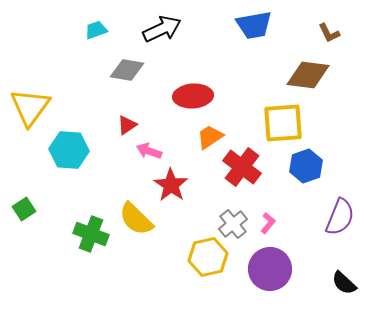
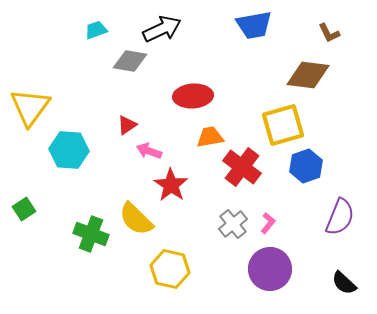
gray diamond: moved 3 px right, 9 px up
yellow square: moved 2 px down; rotated 12 degrees counterclockwise
orange trapezoid: rotated 24 degrees clockwise
yellow hexagon: moved 38 px left, 12 px down; rotated 24 degrees clockwise
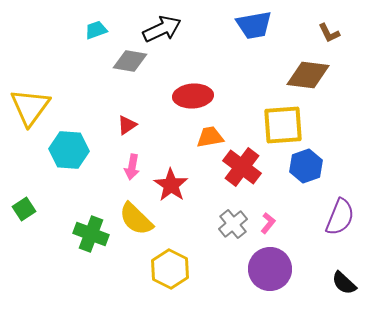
yellow square: rotated 12 degrees clockwise
pink arrow: moved 17 px left, 16 px down; rotated 100 degrees counterclockwise
yellow hexagon: rotated 15 degrees clockwise
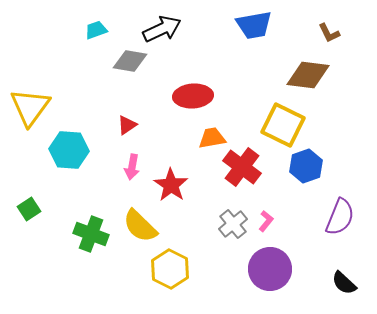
yellow square: rotated 30 degrees clockwise
orange trapezoid: moved 2 px right, 1 px down
green square: moved 5 px right
yellow semicircle: moved 4 px right, 7 px down
pink L-shape: moved 2 px left, 2 px up
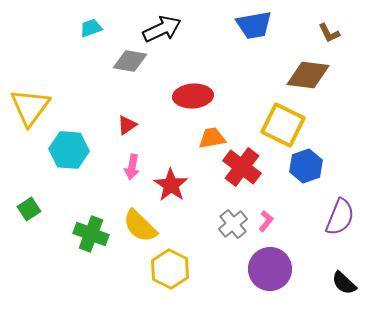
cyan trapezoid: moved 5 px left, 2 px up
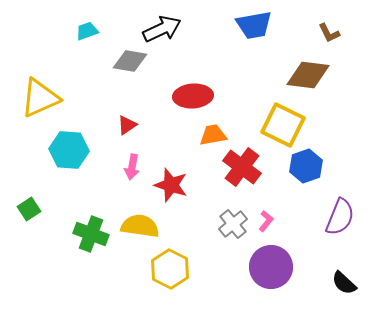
cyan trapezoid: moved 4 px left, 3 px down
yellow triangle: moved 10 px right, 9 px up; rotated 30 degrees clockwise
orange trapezoid: moved 1 px right, 3 px up
red star: rotated 16 degrees counterclockwise
yellow semicircle: rotated 144 degrees clockwise
purple circle: moved 1 px right, 2 px up
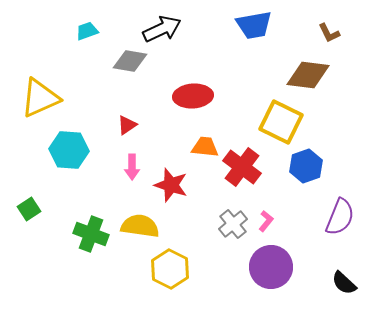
yellow square: moved 2 px left, 3 px up
orange trapezoid: moved 8 px left, 12 px down; rotated 16 degrees clockwise
pink arrow: rotated 10 degrees counterclockwise
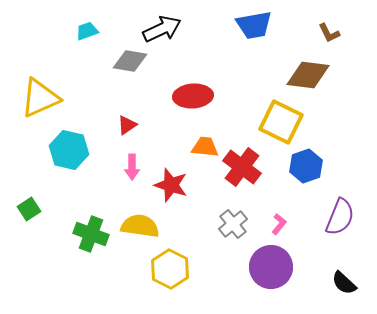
cyan hexagon: rotated 9 degrees clockwise
pink L-shape: moved 13 px right, 3 px down
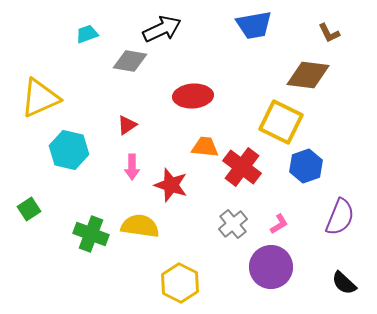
cyan trapezoid: moved 3 px down
pink L-shape: rotated 20 degrees clockwise
yellow hexagon: moved 10 px right, 14 px down
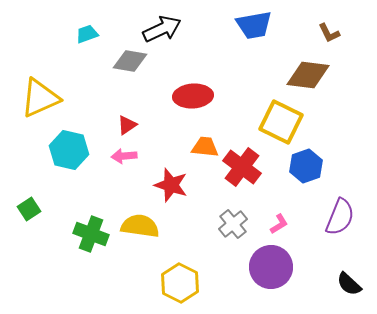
pink arrow: moved 8 px left, 11 px up; rotated 85 degrees clockwise
black semicircle: moved 5 px right, 1 px down
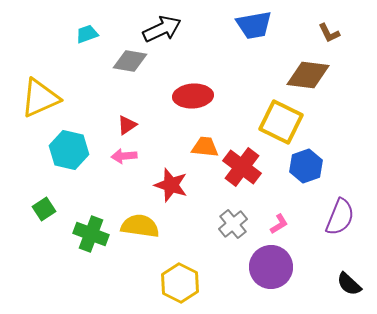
green square: moved 15 px right
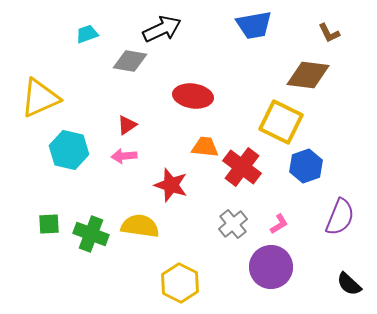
red ellipse: rotated 12 degrees clockwise
green square: moved 5 px right, 15 px down; rotated 30 degrees clockwise
